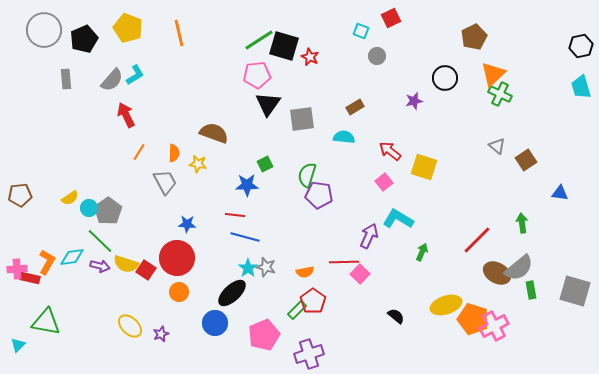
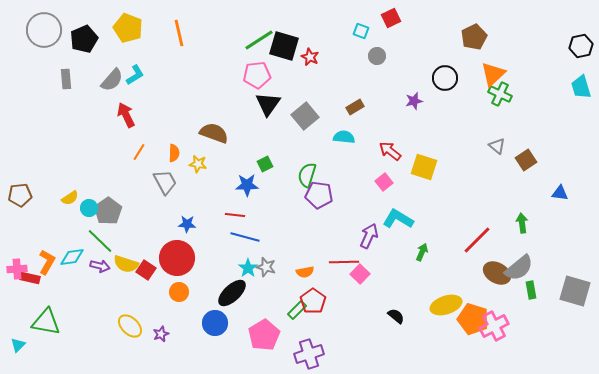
gray square at (302, 119): moved 3 px right, 3 px up; rotated 32 degrees counterclockwise
pink pentagon at (264, 335): rotated 8 degrees counterclockwise
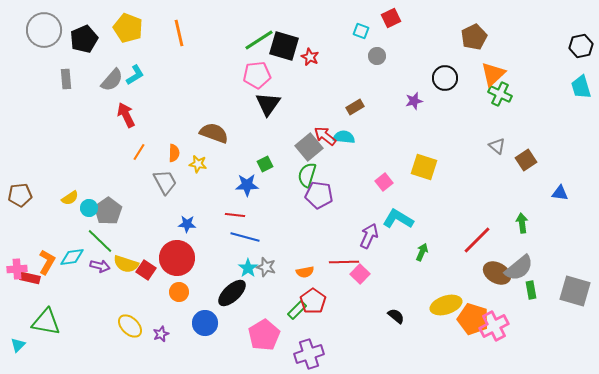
gray square at (305, 116): moved 4 px right, 31 px down
red arrow at (390, 151): moved 65 px left, 15 px up
blue circle at (215, 323): moved 10 px left
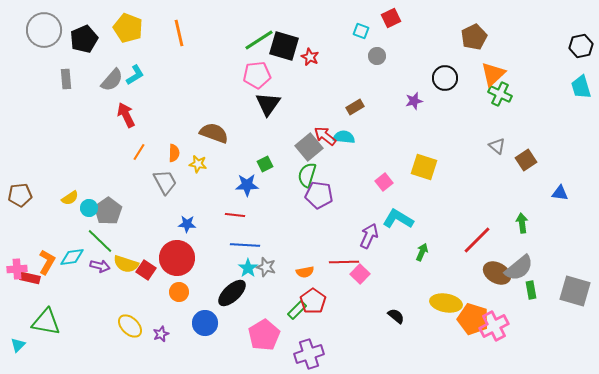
blue line at (245, 237): moved 8 px down; rotated 12 degrees counterclockwise
yellow ellipse at (446, 305): moved 2 px up; rotated 28 degrees clockwise
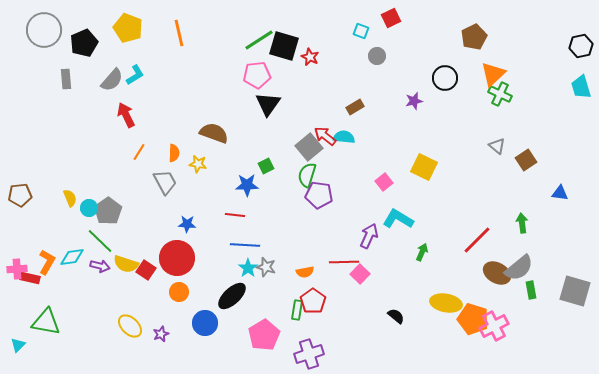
black pentagon at (84, 39): moved 4 px down
green square at (265, 164): moved 1 px right, 2 px down
yellow square at (424, 167): rotated 8 degrees clockwise
yellow semicircle at (70, 198): rotated 78 degrees counterclockwise
black ellipse at (232, 293): moved 3 px down
green rectangle at (297, 310): rotated 36 degrees counterclockwise
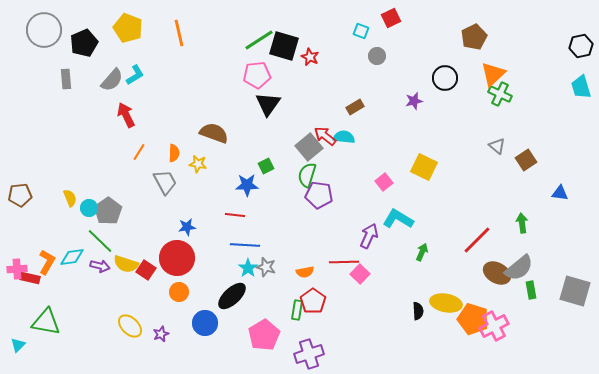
blue star at (187, 224): moved 3 px down; rotated 12 degrees counterclockwise
black semicircle at (396, 316): moved 22 px right, 5 px up; rotated 48 degrees clockwise
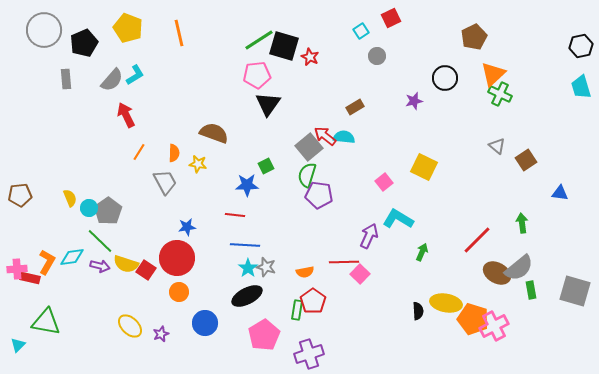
cyan square at (361, 31): rotated 35 degrees clockwise
black ellipse at (232, 296): moved 15 px right; rotated 16 degrees clockwise
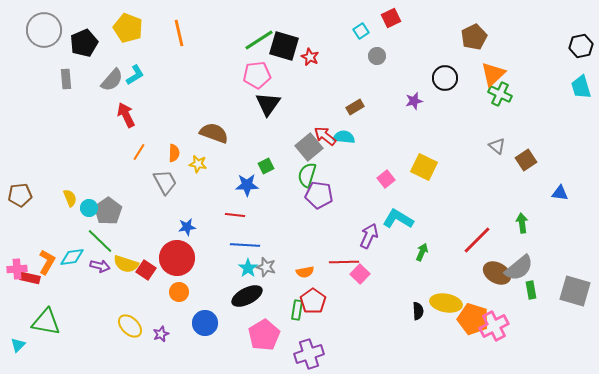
pink square at (384, 182): moved 2 px right, 3 px up
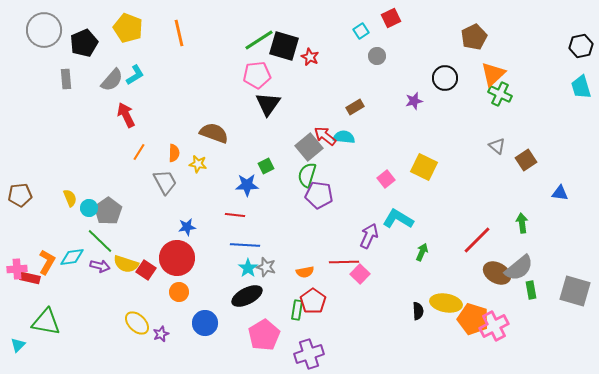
yellow ellipse at (130, 326): moved 7 px right, 3 px up
